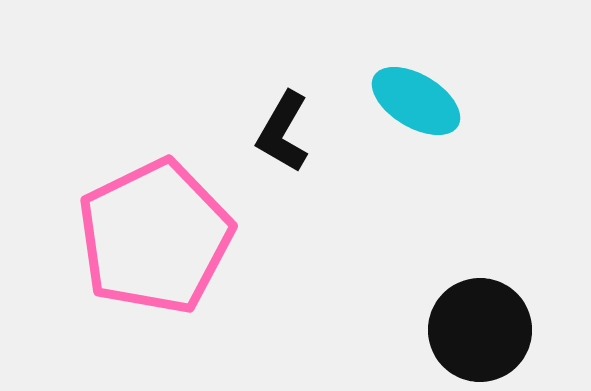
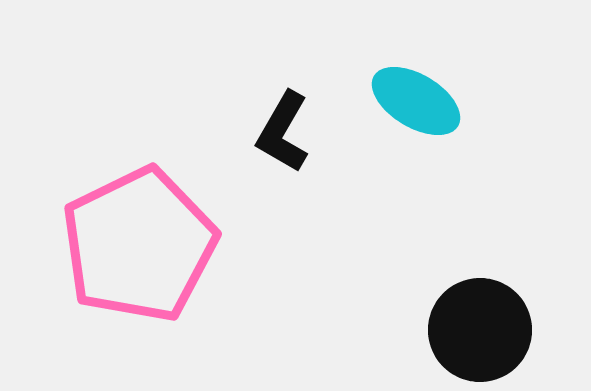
pink pentagon: moved 16 px left, 8 px down
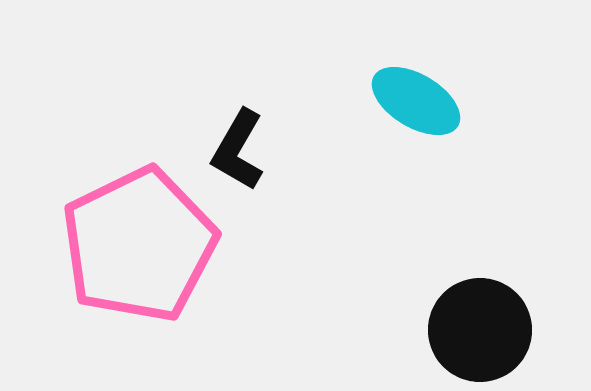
black L-shape: moved 45 px left, 18 px down
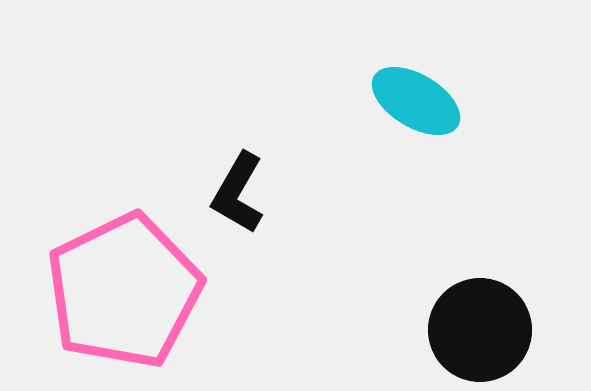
black L-shape: moved 43 px down
pink pentagon: moved 15 px left, 46 px down
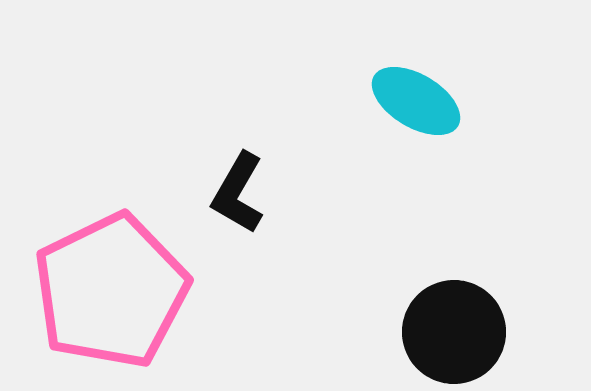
pink pentagon: moved 13 px left
black circle: moved 26 px left, 2 px down
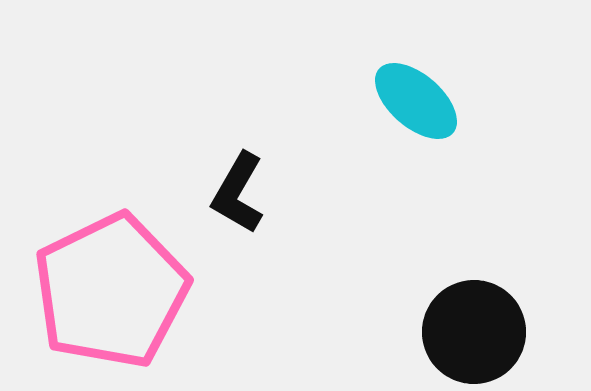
cyan ellipse: rotated 10 degrees clockwise
black circle: moved 20 px right
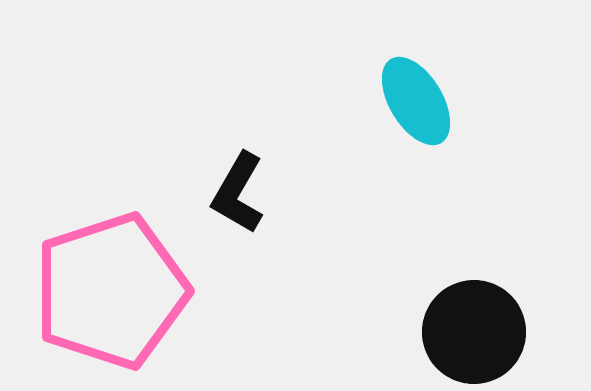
cyan ellipse: rotated 18 degrees clockwise
pink pentagon: rotated 8 degrees clockwise
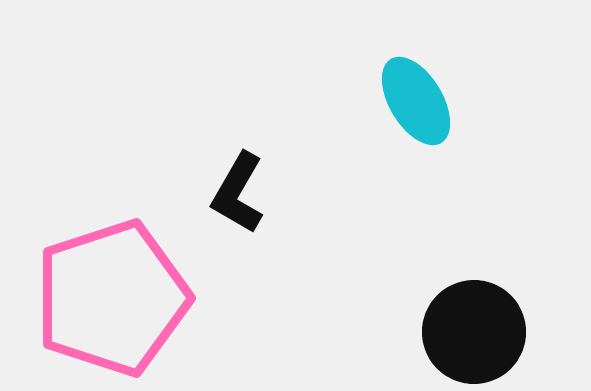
pink pentagon: moved 1 px right, 7 px down
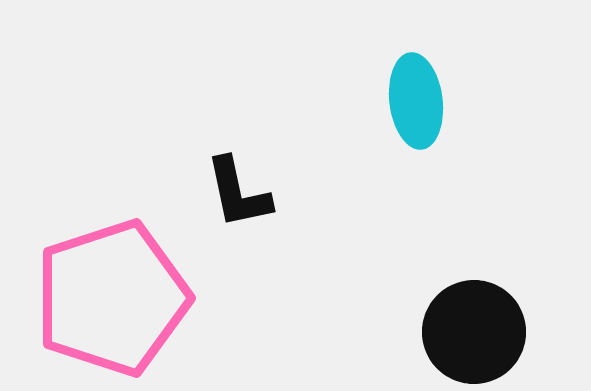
cyan ellipse: rotated 24 degrees clockwise
black L-shape: rotated 42 degrees counterclockwise
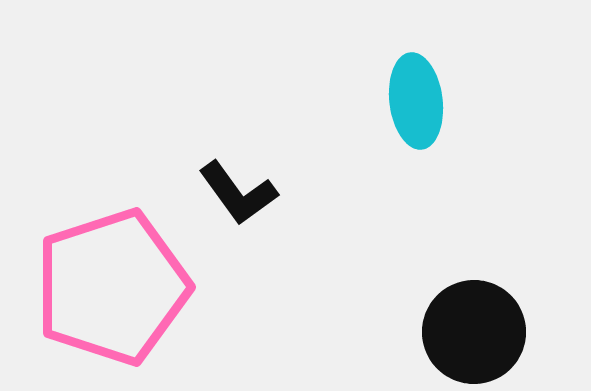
black L-shape: rotated 24 degrees counterclockwise
pink pentagon: moved 11 px up
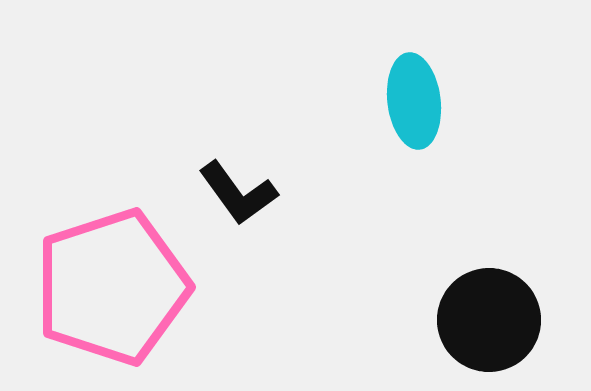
cyan ellipse: moved 2 px left
black circle: moved 15 px right, 12 px up
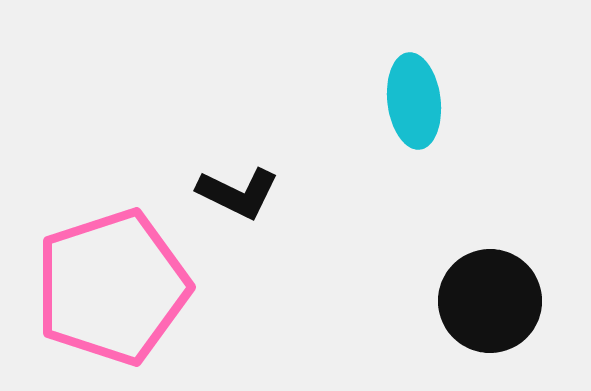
black L-shape: rotated 28 degrees counterclockwise
black circle: moved 1 px right, 19 px up
